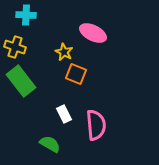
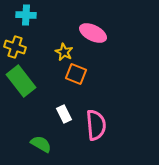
green semicircle: moved 9 px left
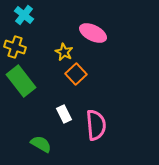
cyan cross: moved 2 px left; rotated 36 degrees clockwise
orange square: rotated 25 degrees clockwise
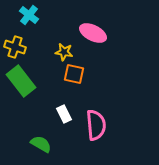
cyan cross: moved 5 px right
yellow star: rotated 18 degrees counterclockwise
orange square: moved 2 px left; rotated 35 degrees counterclockwise
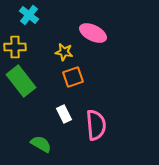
yellow cross: rotated 20 degrees counterclockwise
orange square: moved 1 px left, 3 px down; rotated 30 degrees counterclockwise
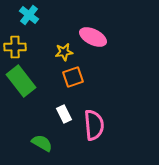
pink ellipse: moved 4 px down
yellow star: rotated 18 degrees counterclockwise
pink semicircle: moved 2 px left
green semicircle: moved 1 px right, 1 px up
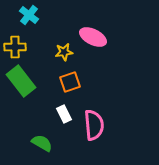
orange square: moved 3 px left, 5 px down
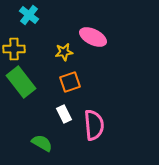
yellow cross: moved 1 px left, 2 px down
green rectangle: moved 1 px down
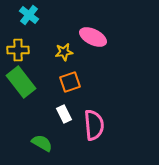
yellow cross: moved 4 px right, 1 px down
